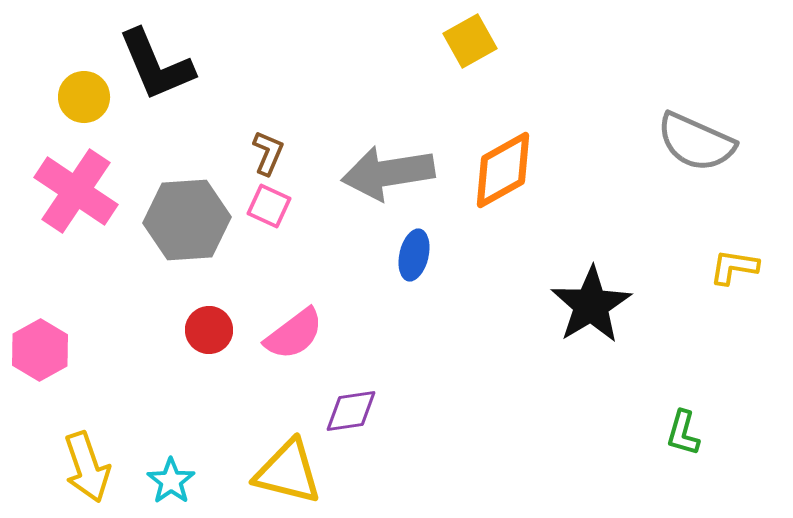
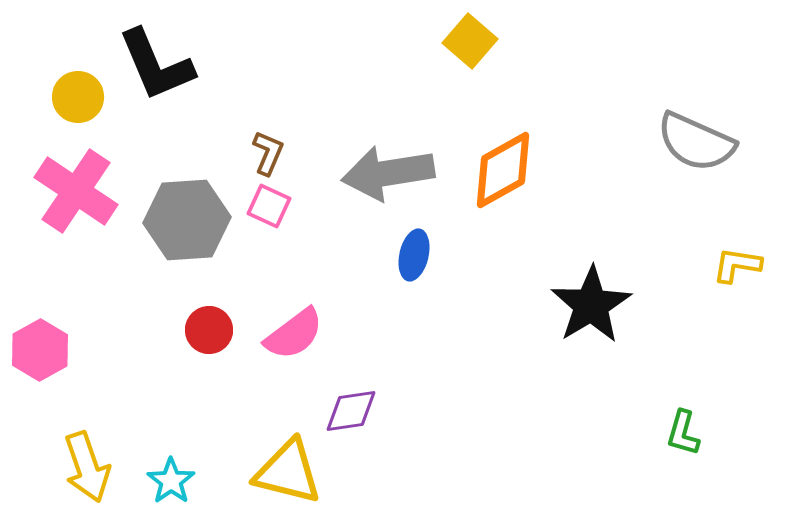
yellow square: rotated 20 degrees counterclockwise
yellow circle: moved 6 px left
yellow L-shape: moved 3 px right, 2 px up
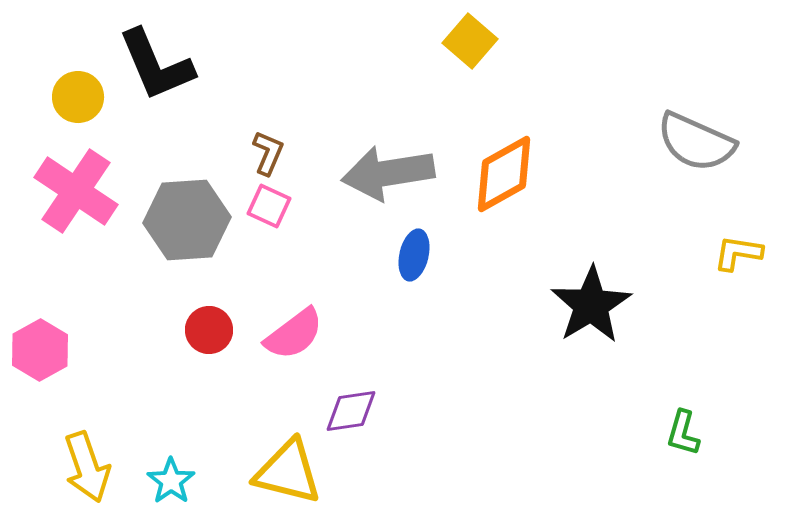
orange diamond: moved 1 px right, 4 px down
yellow L-shape: moved 1 px right, 12 px up
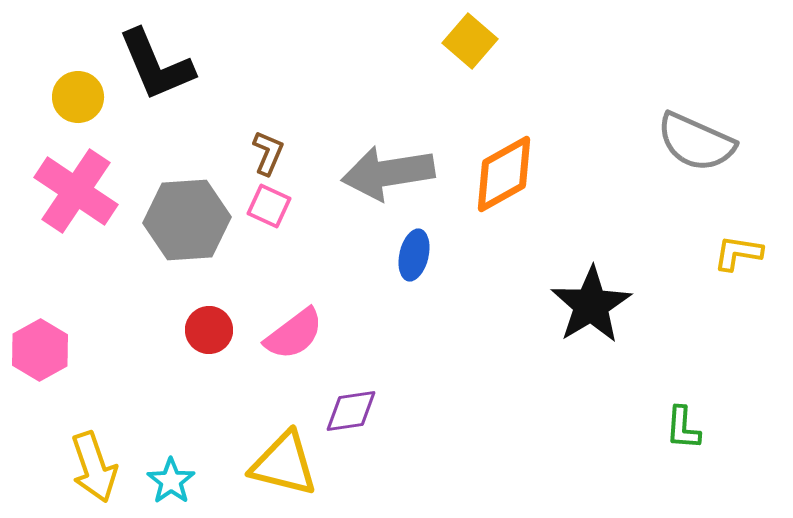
green L-shape: moved 5 px up; rotated 12 degrees counterclockwise
yellow arrow: moved 7 px right
yellow triangle: moved 4 px left, 8 px up
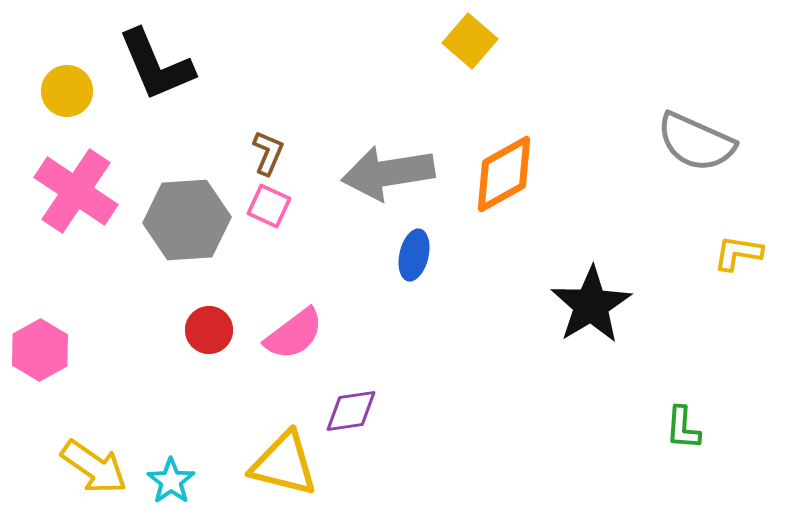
yellow circle: moved 11 px left, 6 px up
yellow arrow: rotated 36 degrees counterclockwise
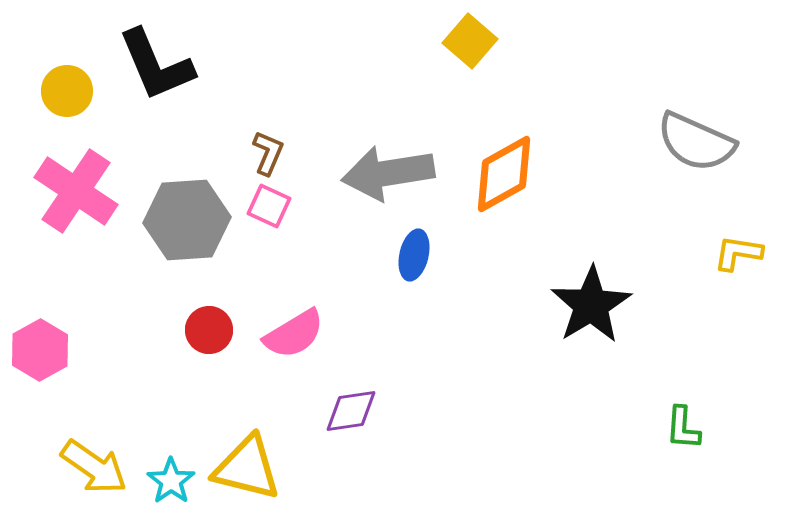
pink semicircle: rotated 6 degrees clockwise
yellow triangle: moved 37 px left, 4 px down
